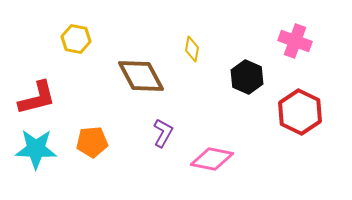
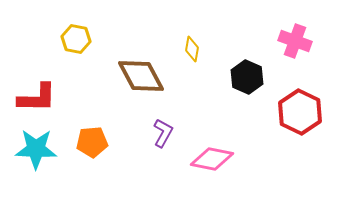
red L-shape: rotated 15 degrees clockwise
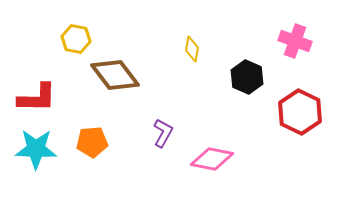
brown diamond: moved 26 px left, 1 px up; rotated 9 degrees counterclockwise
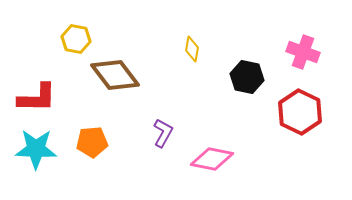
pink cross: moved 8 px right, 11 px down
black hexagon: rotated 12 degrees counterclockwise
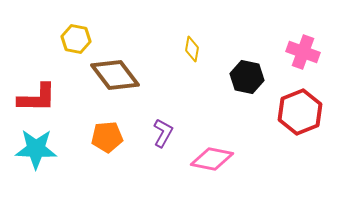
red hexagon: rotated 12 degrees clockwise
orange pentagon: moved 15 px right, 5 px up
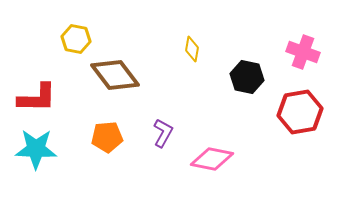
red hexagon: rotated 12 degrees clockwise
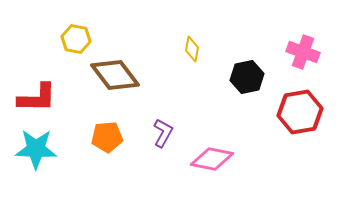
black hexagon: rotated 24 degrees counterclockwise
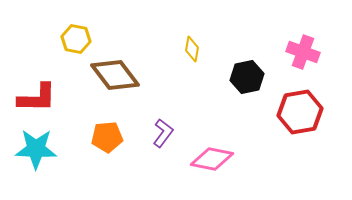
purple L-shape: rotated 8 degrees clockwise
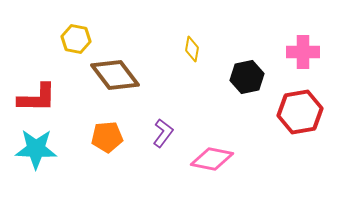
pink cross: rotated 20 degrees counterclockwise
